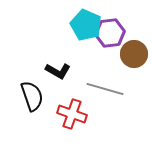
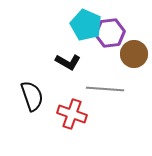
black L-shape: moved 10 px right, 9 px up
gray line: rotated 12 degrees counterclockwise
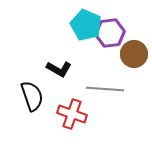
black L-shape: moved 9 px left, 7 px down
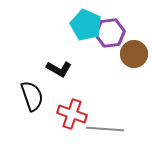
gray line: moved 40 px down
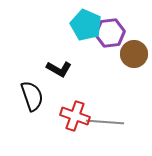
red cross: moved 3 px right, 2 px down
gray line: moved 7 px up
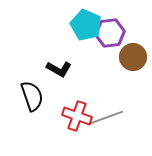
brown circle: moved 1 px left, 3 px down
red cross: moved 2 px right
gray line: moved 4 px up; rotated 24 degrees counterclockwise
